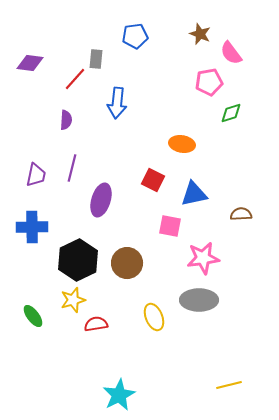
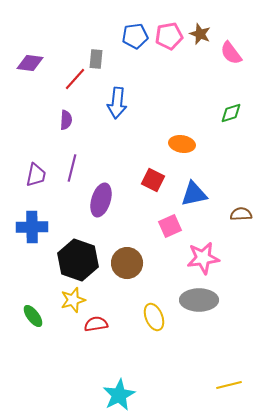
pink pentagon: moved 40 px left, 46 px up
pink square: rotated 35 degrees counterclockwise
black hexagon: rotated 15 degrees counterclockwise
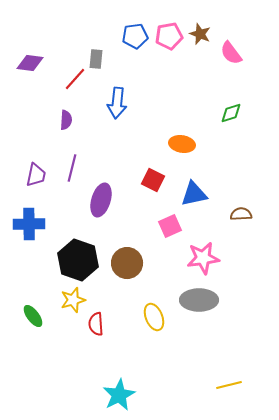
blue cross: moved 3 px left, 3 px up
red semicircle: rotated 85 degrees counterclockwise
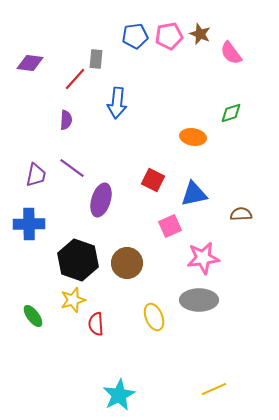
orange ellipse: moved 11 px right, 7 px up
purple line: rotated 68 degrees counterclockwise
yellow line: moved 15 px left, 4 px down; rotated 10 degrees counterclockwise
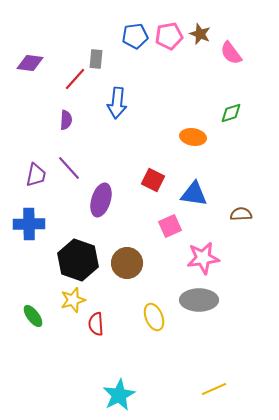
purple line: moved 3 px left; rotated 12 degrees clockwise
blue triangle: rotated 20 degrees clockwise
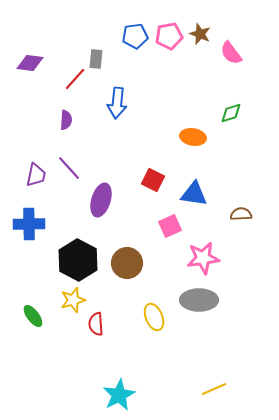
black hexagon: rotated 9 degrees clockwise
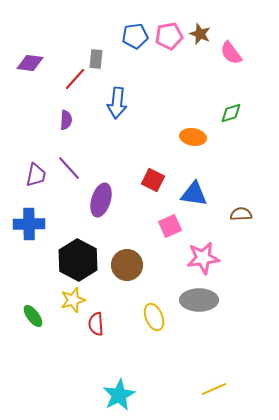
brown circle: moved 2 px down
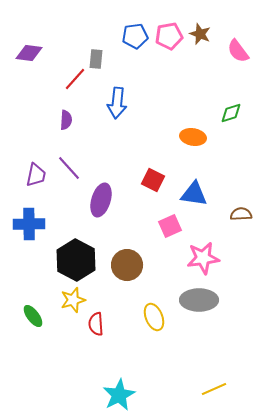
pink semicircle: moved 7 px right, 2 px up
purple diamond: moved 1 px left, 10 px up
black hexagon: moved 2 px left
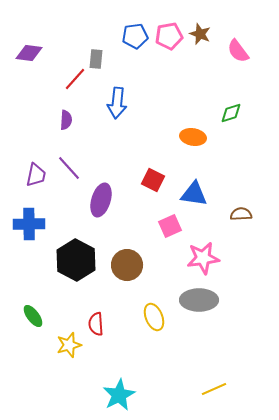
yellow star: moved 4 px left, 45 px down
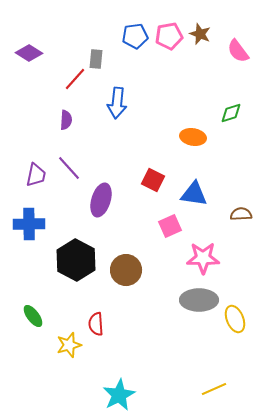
purple diamond: rotated 24 degrees clockwise
pink star: rotated 8 degrees clockwise
brown circle: moved 1 px left, 5 px down
yellow ellipse: moved 81 px right, 2 px down
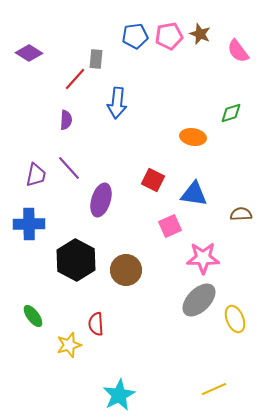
gray ellipse: rotated 45 degrees counterclockwise
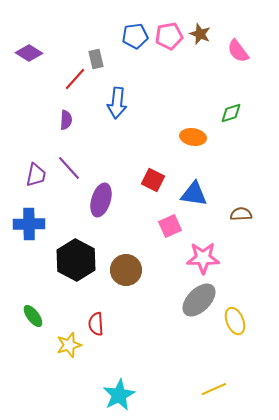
gray rectangle: rotated 18 degrees counterclockwise
yellow ellipse: moved 2 px down
